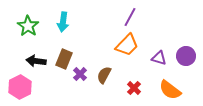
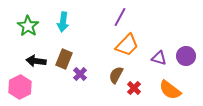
purple line: moved 10 px left
brown semicircle: moved 12 px right
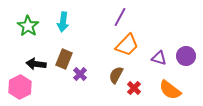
black arrow: moved 3 px down
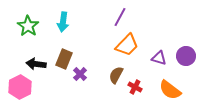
red cross: moved 1 px right, 1 px up; rotated 16 degrees counterclockwise
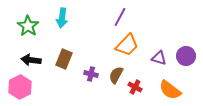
cyan arrow: moved 1 px left, 4 px up
black arrow: moved 5 px left, 4 px up
purple cross: moved 11 px right; rotated 32 degrees counterclockwise
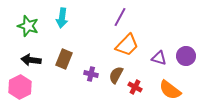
green star: rotated 15 degrees counterclockwise
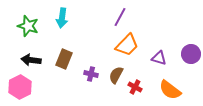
purple circle: moved 5 px right, 2 px up
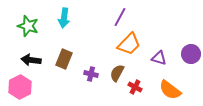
cyan arrow: moved 2 px right
orange trapezoid: moved 2 px right, 1 px up
brown semicircle: moved 1 px right, 2 px up
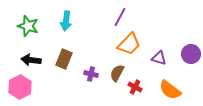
cyan arrow: moved 2 px right, 3 px down
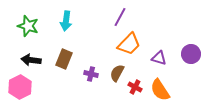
orange semicircle: moved 10 px left; rotated 20 degrees clockwise
